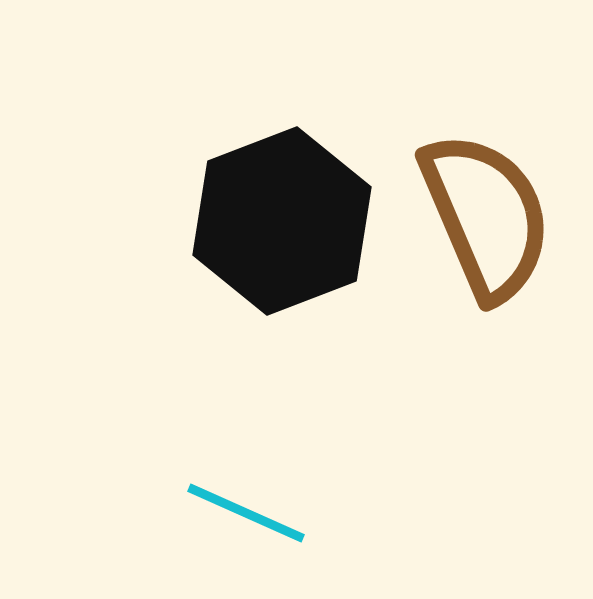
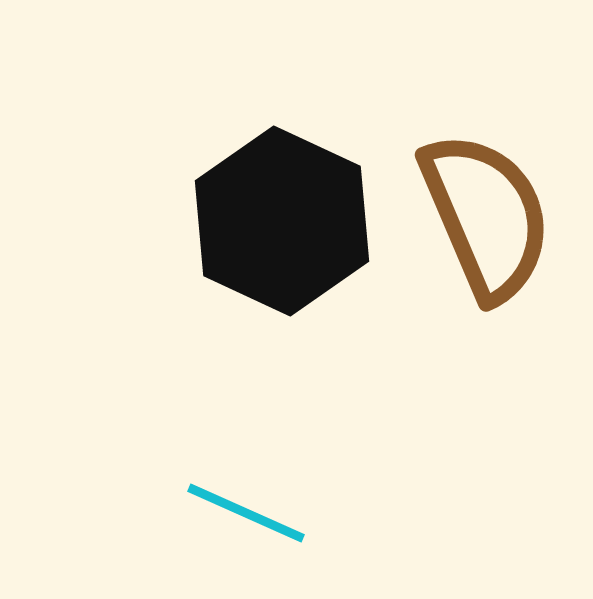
black hexagon: rotated 14 degrees counterclockwise
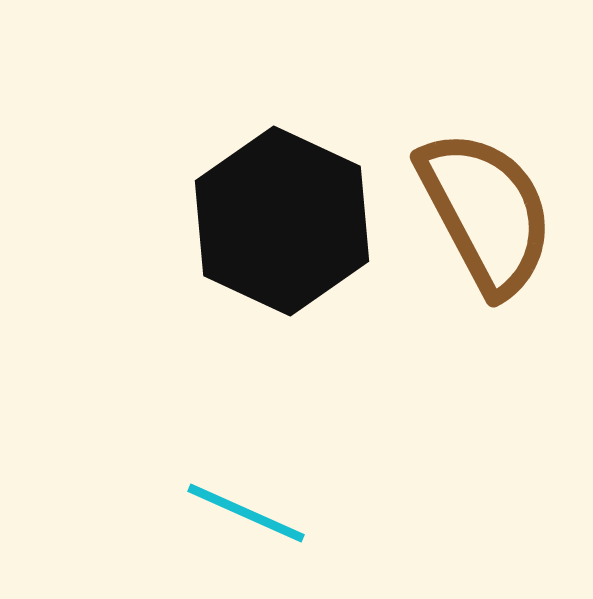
brown semicircle: moved 4 px up; rotated 5 degrees counterclockwise
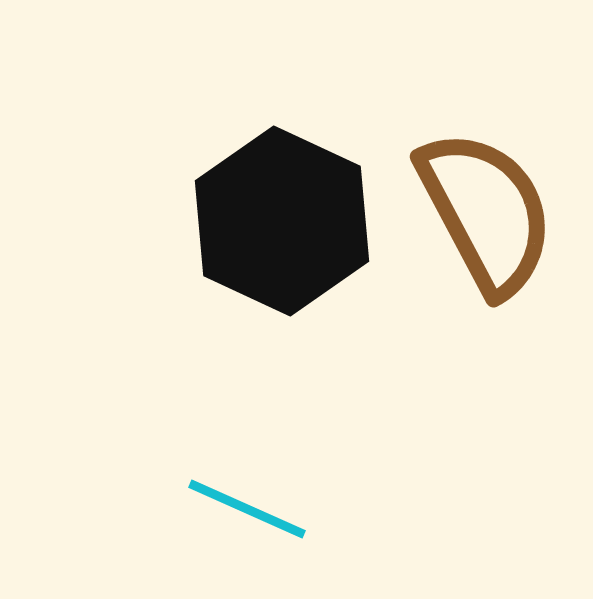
cyan line: moved 1 px right, 4 px up
